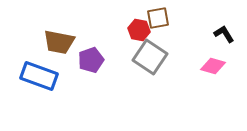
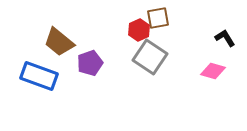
red hexagon: rotated 25 degrees clockwise
black L-shape: moved 1 px right, 4 px down
brown trapezoid: rotated 28 degrees clockwise
purple pentagon: moved 1 px left, 3 px down
pink diamond: moved 5 px down
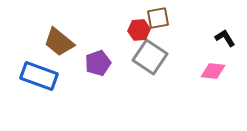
red hexagon: rotated 20 degrees clockwise
purple pentagon: moved 8 px right
pink diamond: rotated 10 degrees counterclockwise
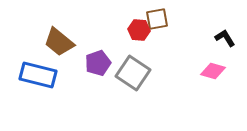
brown square: moved 1 px left, 1 px down
red hexagon: rotated 10 degrees clockwise
gray square: moved 17 px left, 16 px down
pink diamond: rotated 10 degrees clockwise
blue rectangle: moved 1 px left, 1 px up; rotated 6 degrees counterclockwise
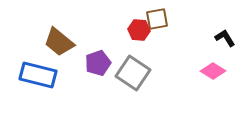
pink diamond: rotated 15 degrees clockwise
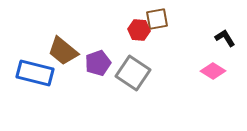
brown trapezoid: moved 4 px right, 9 px down
blue rectangle: moved 3 px left, 2 px up
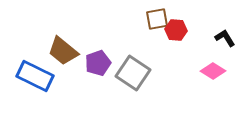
red hexagon: moved 37 px right
blue rectangle: moved 3 px down; rotated 12 degrees clockwise
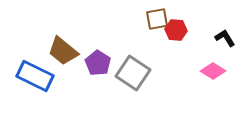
purple pentagon: rotated 20 degrees counterclockwise
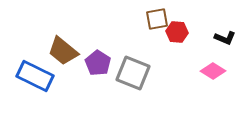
red hexagon: moved 1 px right, 2 px down
black L-shape: rotated 145 degrees clockwise
gray square: rotated 12 degrees counterclockwise
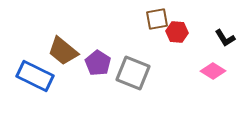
black L-shape: rotated 35 degrees clockwise
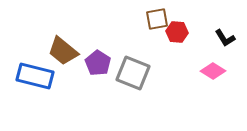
blue rectangle: rotated 12 degrees counterclockwise
